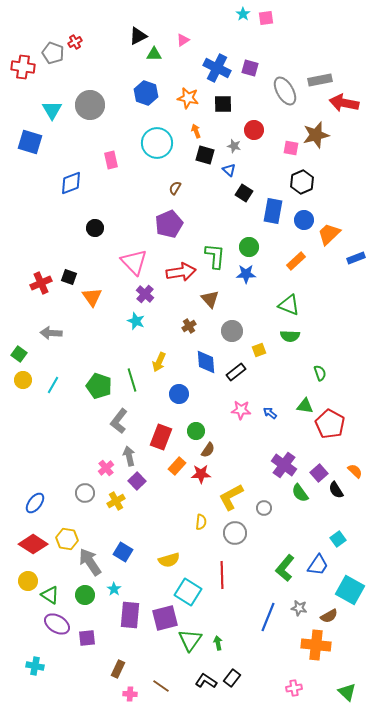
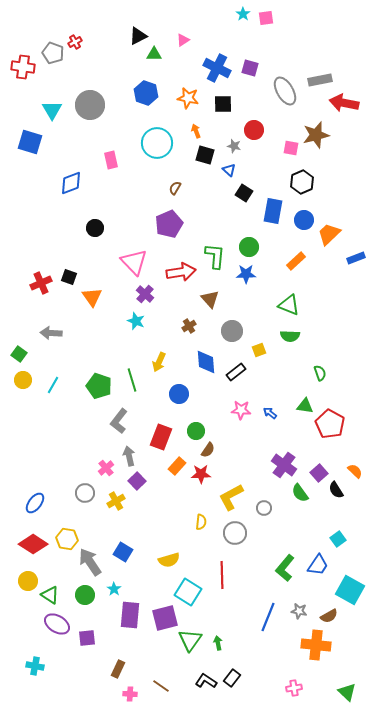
gray star at (299, 608): moved 3 px down
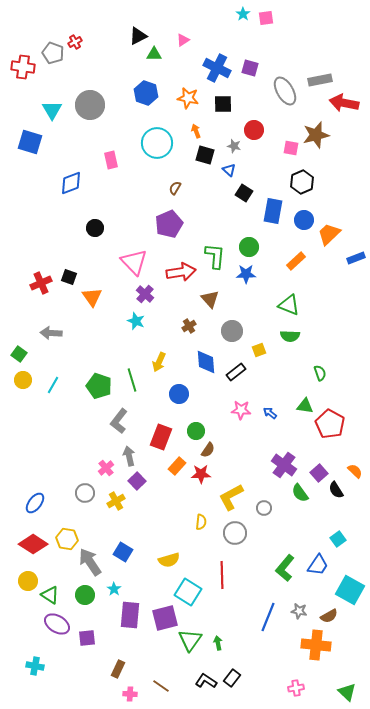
pink cross at (294, 688): moved 2 px right
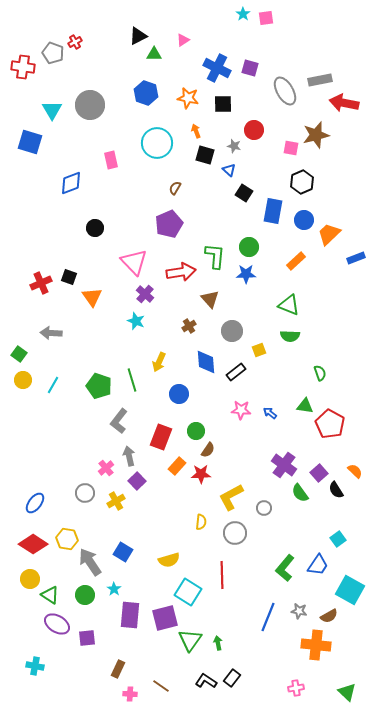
yellow circle at (28, 581): moved 2 px right, 2 px up
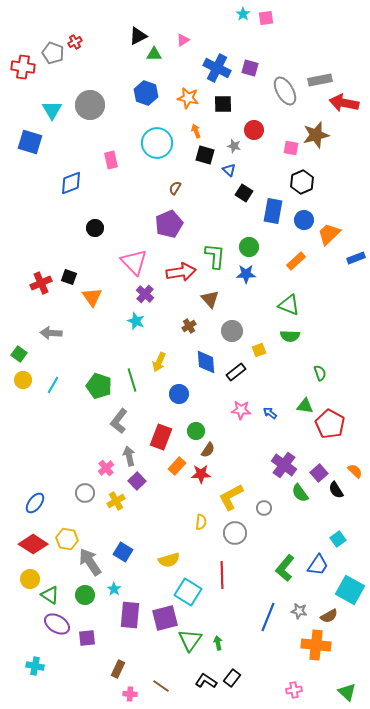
pink cross at (296, 688): moved 2 px left, 2 px down
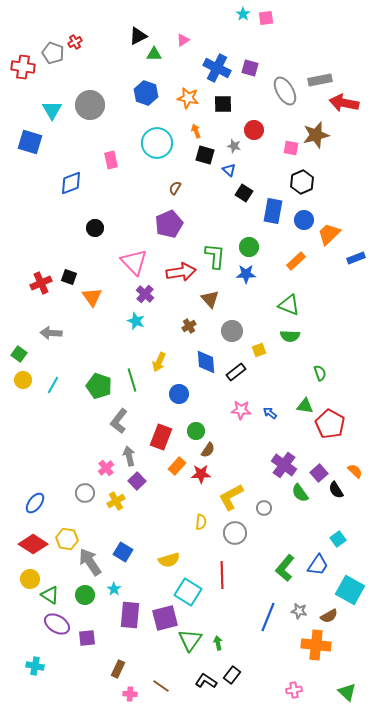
black rectangle at (232, 678): moved 3 px up
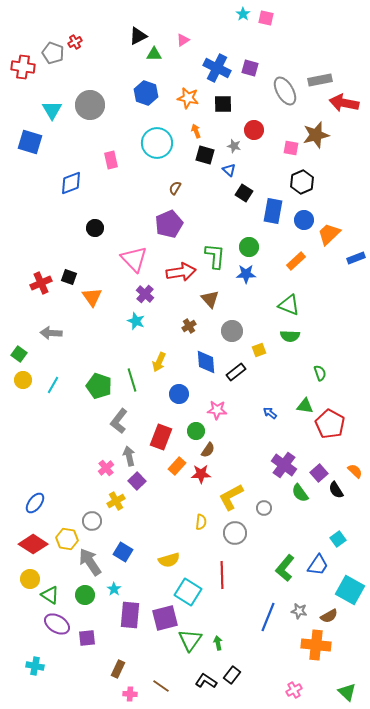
pink square at (266, 18): rotated 21 degrees clockwise
pink triangle at (134, 262): moved 3 px up
pink star at (241, 410): moved 24 px left
gray circle at (85, 493): moved 7 px right, 28 px down
pink cross at (294, 690): rotated 21 degrees counterclockwise
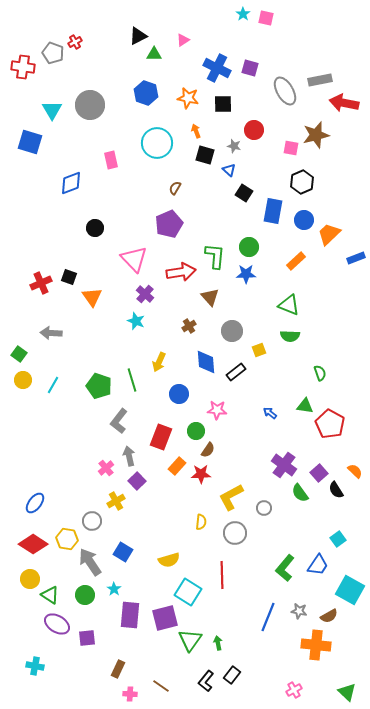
brown triangle at (210, 299): moved 2 px up
black L-shape at (206, 681): rotated 85 degrees counterclockwise
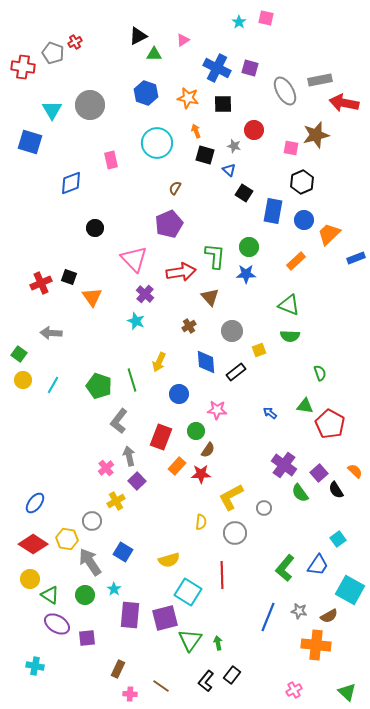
cyan star at (243, 14): moved 4 px left, 8 px down
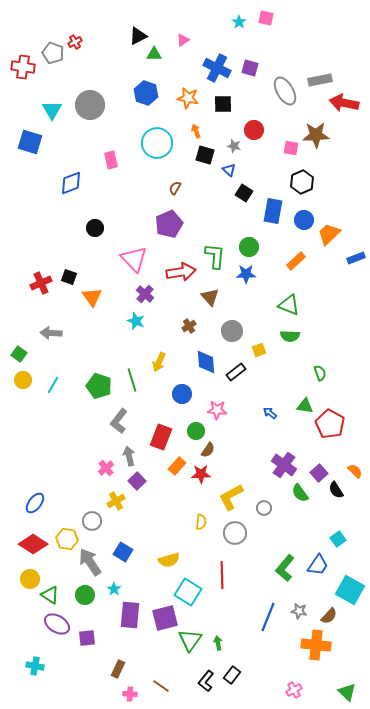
brown star at (316, 135): rotated 12 degrees clockwise
blue circle at (179, 394): moved 3 px right
brown semicircle at (329, 616): rotated 18 degrees counterclockwise
